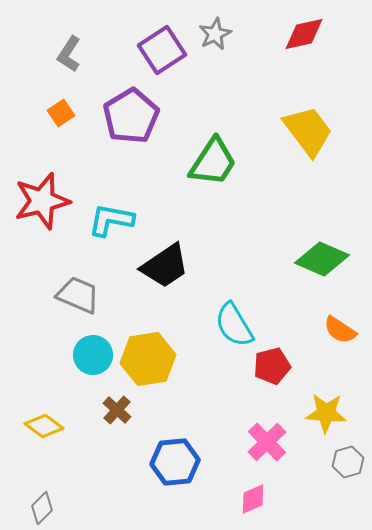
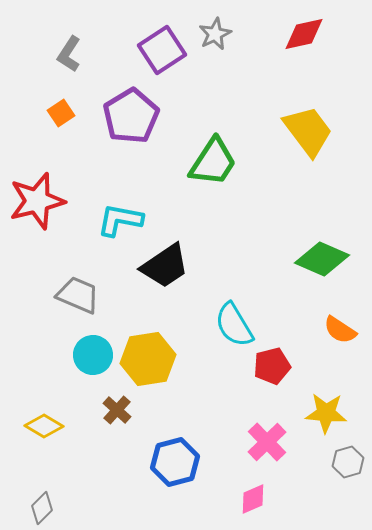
red star: moved 5 px left
cyan L-shape: moved 9 px right
yellow diamond: rotated 6 degrees counterclockwise
blue hexagon: rotated 9 degrees counterclockwise
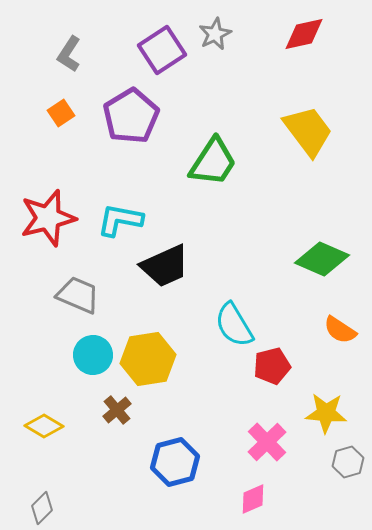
red star: moved 11 px right, 17 px down
black trapezoid: rotated 10 degrees clockwise
brown cross: rotated 8 degrees clockwise
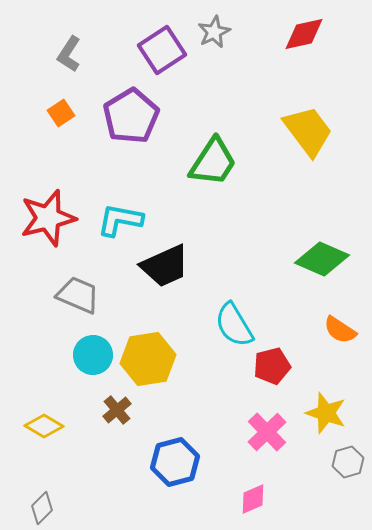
gray star: moved 1 px left, 2 px up
yellow star: rotated 15 degrees clockwise
pink cross: moved 10 px up
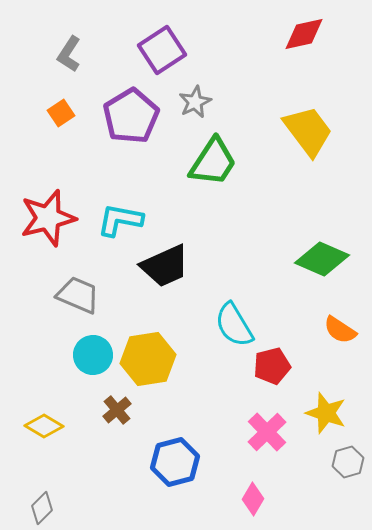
gray star: moved 19 px left, 70 px down
pink diamond: rotated 36 degrees counterclockwise
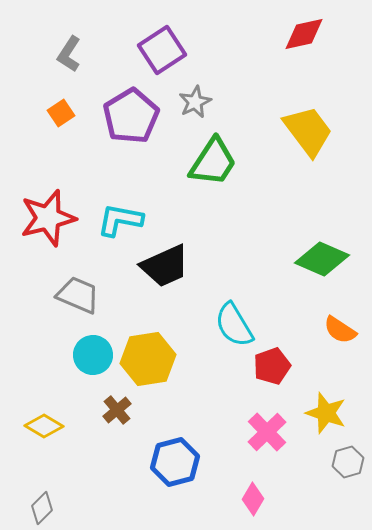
red pentagon: rotated 6 degrees counterclockwise
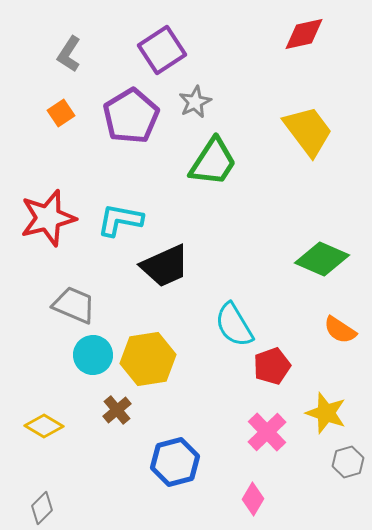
gray trapezoid: moved 4 px left, 10 px down
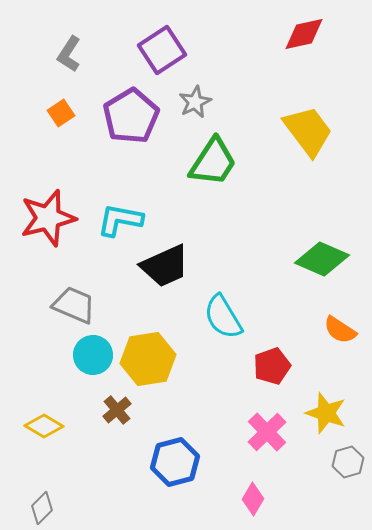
cyan semicircle: moved 11 px left, 8 px up
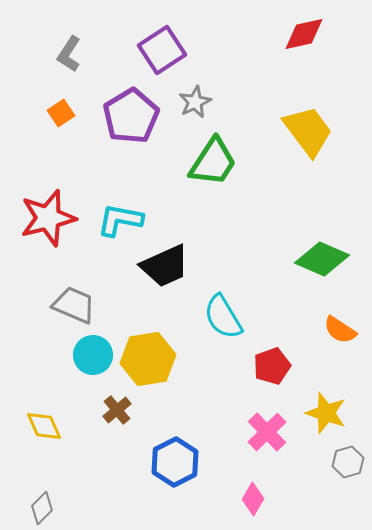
yellow diamond: rotated 36 degrees clockwise
blue hexagon: rotated 12 degrees counterclockwise
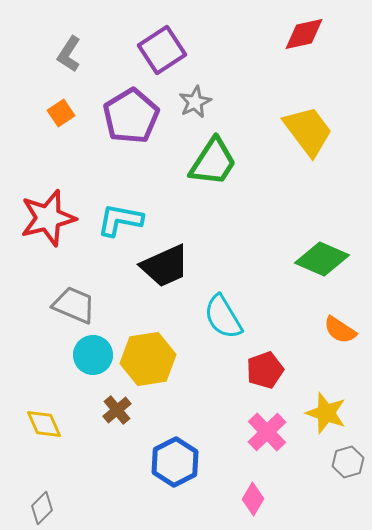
red pentagon: moved 7 px left, 4 px down
yellow diamond: moved 2 px up
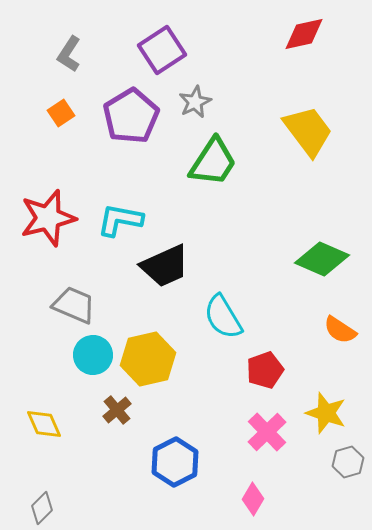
yellow hexagon: rotated 4 degrees counterclockwise
